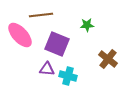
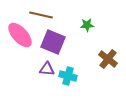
brown line: rotated 20 degrees clockwise
purple square: moved 4 px left, 2 px up
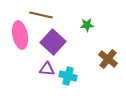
pink ellipse: rotated 32 degrees clockwise
purple square: rotated 20 degrees clockwise
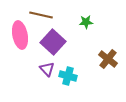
green star: moved 1 px left, 3 px up
purple triangle: rotated 42 degrees clockwise
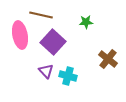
purple triangle: moved 1 px left, 2 px down
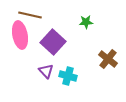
brown line: moved 11 px left
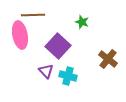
brown line: moved 3 px right; rotated 15 degrees counterclockwise
green star: moved 4 px left; rotated 24 degrees clockwise
purple square: moved 5 px right, 4 px down
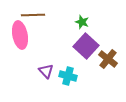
purple square: moved 28 px right
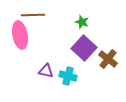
purple square: moved 2 px left, 2 px down
purple triangle: rotated 35 degrees counterclockwise
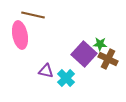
brown line: rotated 15 degrees clockwise
green star: moved 18 px right, 22 px down; rotated 16 degrees counterclockwise
purple square: moved 6 px down
brown cross: rotated 12 degrees counterclockwise
cyan cross: moved 2 px left, 2 px down; rotated 30 degrees clockwise
